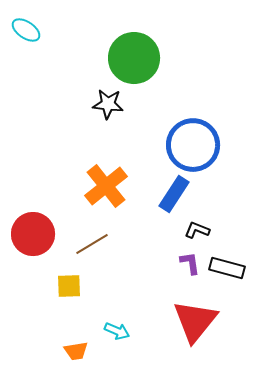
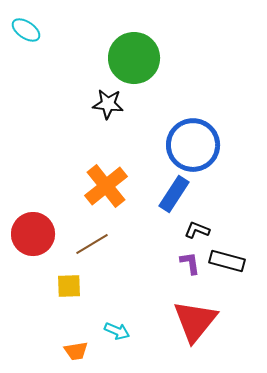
black rectangle: moved 7 px up
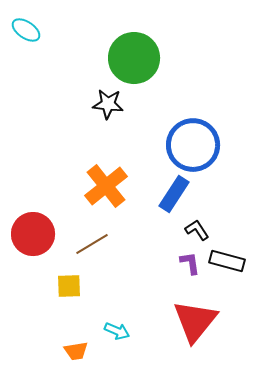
black L-shape: rotated 35 degrees clockwise
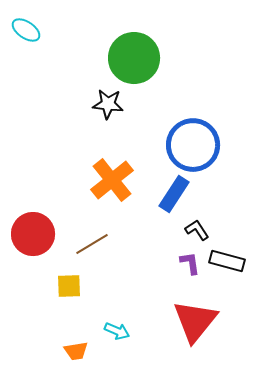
orange cross: moved 6 px right, 6 px up
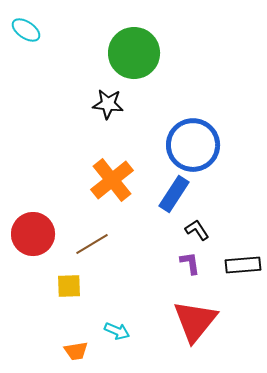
green circle: moved 5 px up
black rectangle: moved 16 px right, 4 px down; rotated 20 degrees counterclockwise
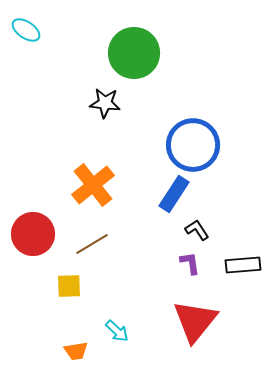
black star: moved 3 px left, 1 px up
orange cross: moved 19 px left, 5 px down
cyan arrow: rotated 20 degrees clockwise
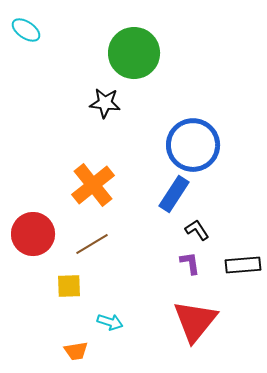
cyan arrow: moved 7 px left, 9 px up; rotated 25 degrees counterclockwise
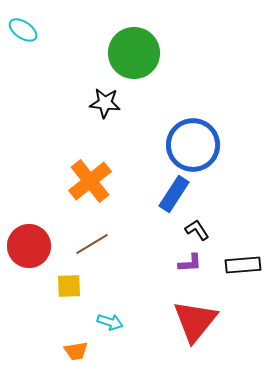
cyan ellipse: moved 3 px left
orange cross: moved 3 px left, 4 px up
red circle: moved 4 px left, 12 px down
purple L-shape: rotated 95 degrees clockwise
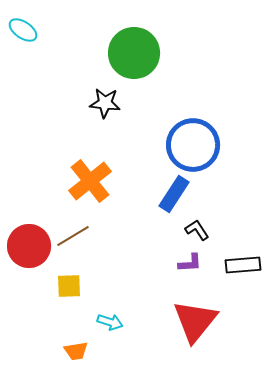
brown line: moved 19 px left, 8 px up
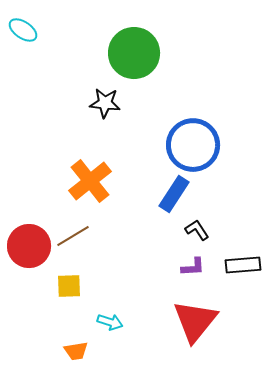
purple L-shape: moved 3 px right, 4 px down
